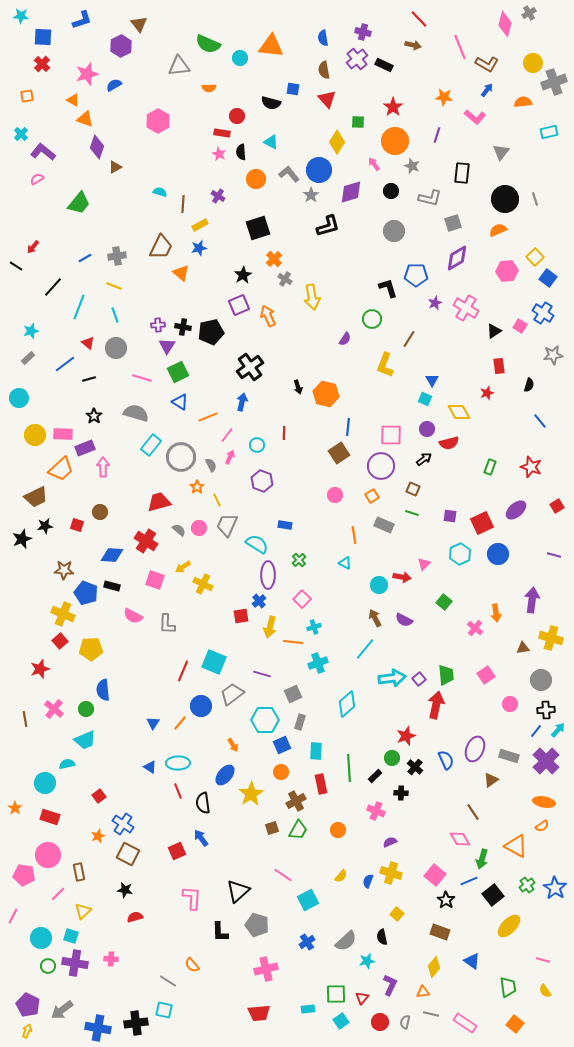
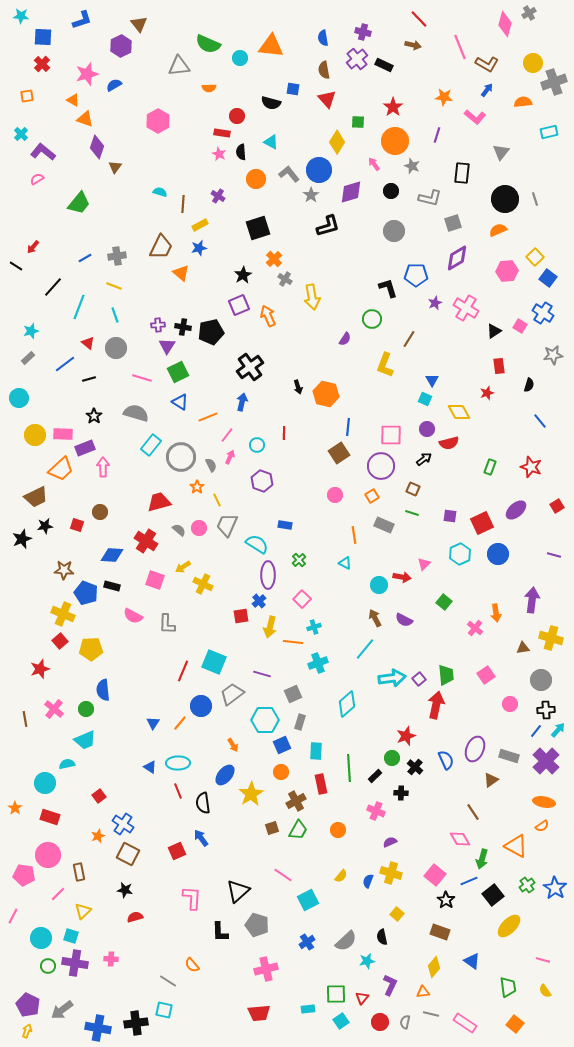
brown triangle at (115, 167): rotated 24 degrees counterclockwise
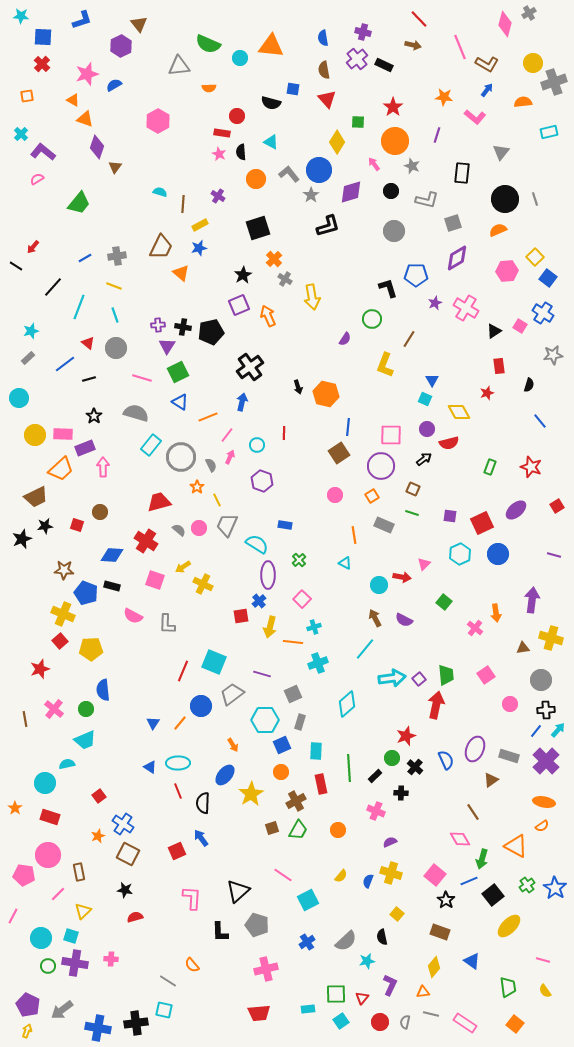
gray L-shape at (430, 198): moved 3 px left, 2 px down
black semicircle at (203, 803): rotated 10 degrees clockwise
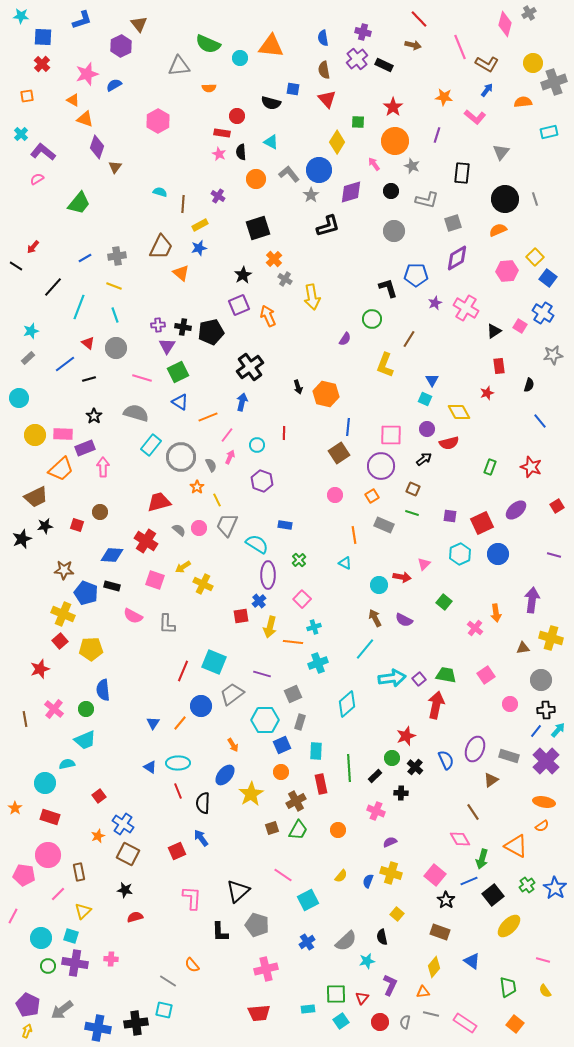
green trapezoid at (446, 675): rotated 75 degrees counterclockwise
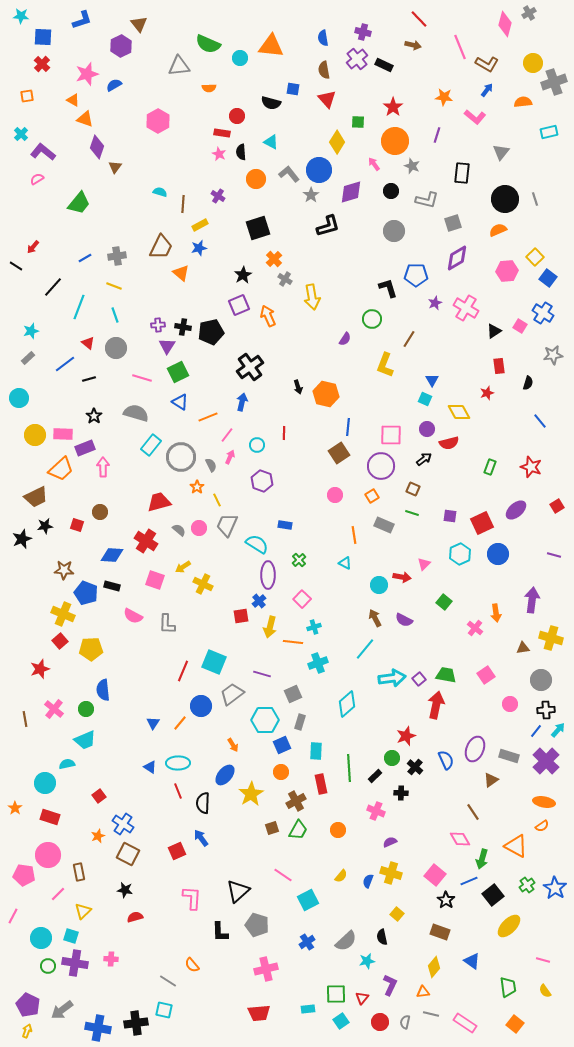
black semicircle at (529, 385): moved 1 px left, 2 px up
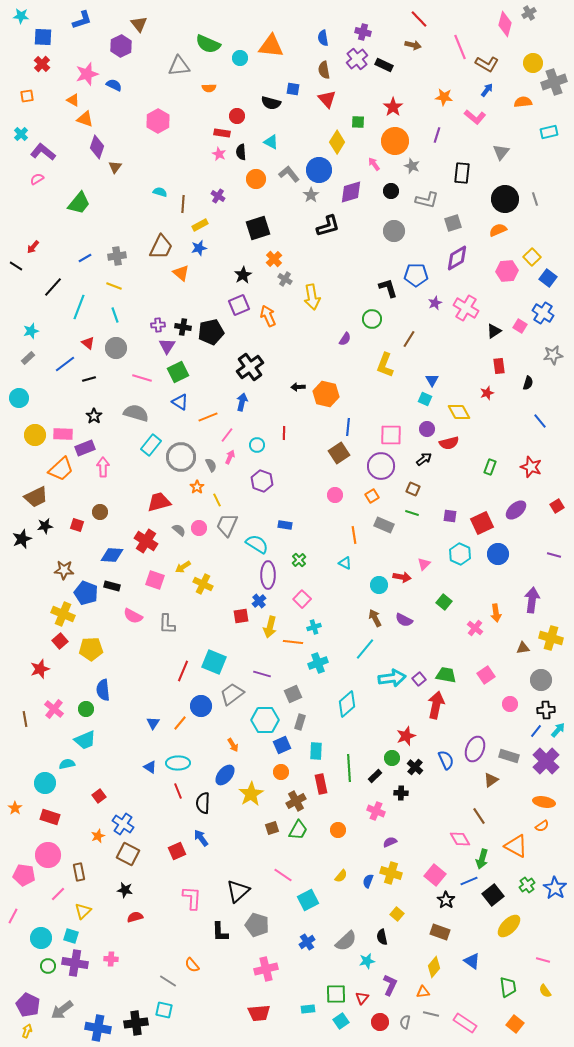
blue semicircle at (114, 85): rotated 56 degrees clockwise
yellow square at (535, 257): moved 3 px left
black arrow at (298, 387): rotated 104 degrees clockwise
cyan hexagon at (460, 554): rotated 10 degrees counterclockwise
brown line at (473, 812): moved 6 px right, 4 px down
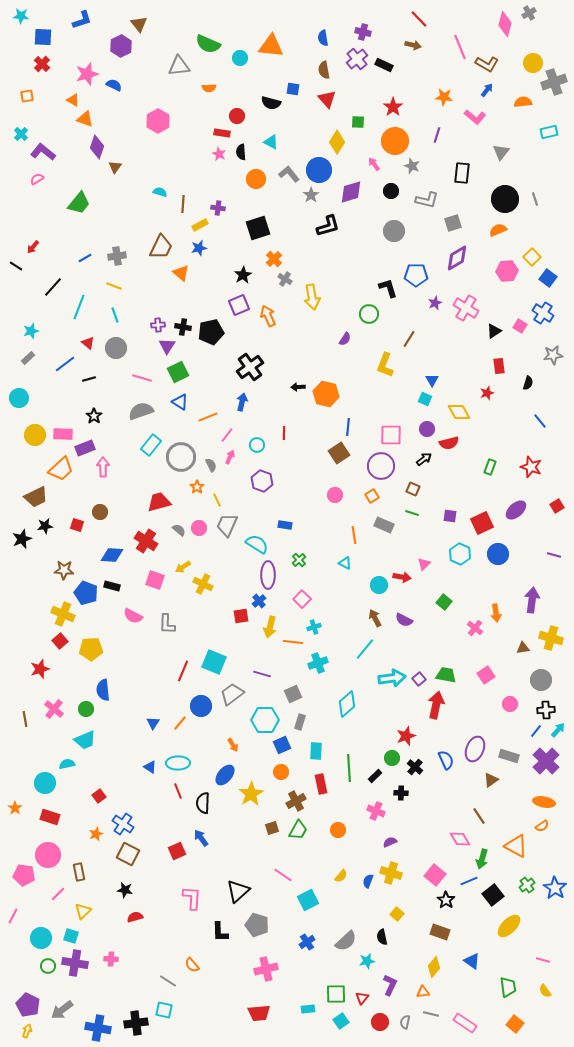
purple cross at (218, 196): moved 12 px down; rotated 24 degrees counterclockwise
green circle at (372, 319): moved 3 px left, 5 px up
gray semicircle at (136, 413): moved 5 px right, 2 px up; rotated 35 degrees counterclockwise
orange star at (98, 836): moved 2 px left, 2 px up
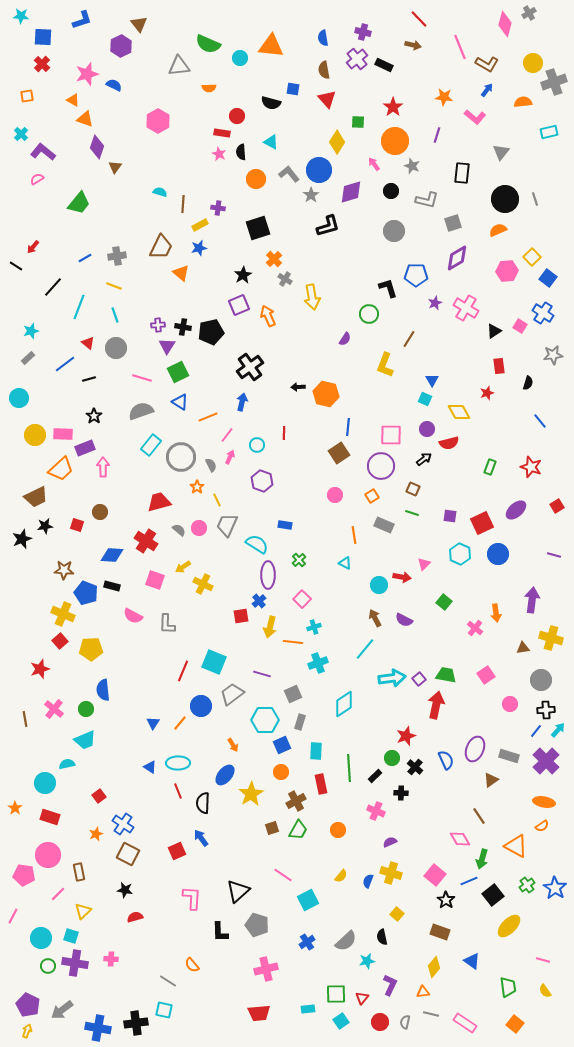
cyan diamond at (347, 704): moved 3 px left; rotated 8 degrees clockwise
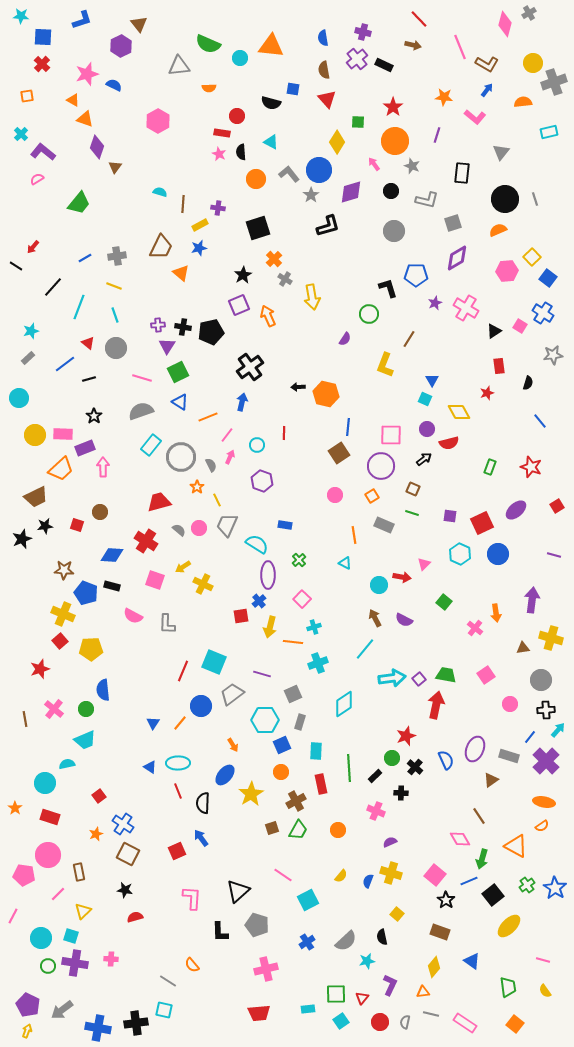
blue line at (536, 731): moved 6 px left, 6 px down
